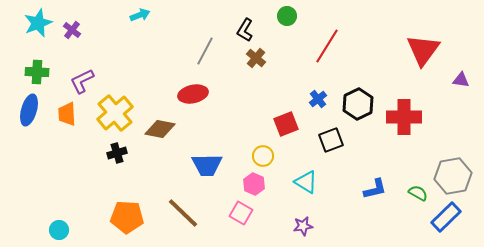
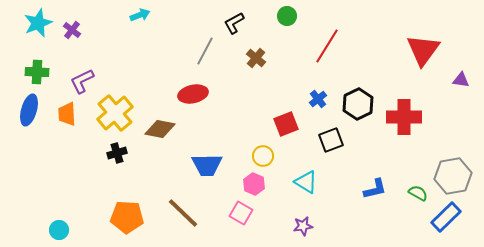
black L-shape: moved 11 px left, 7 px up; rotated 30 degrees clockwise
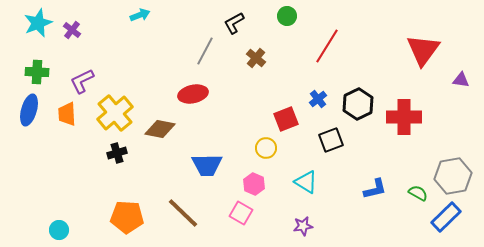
red square: moved 5 px up
yellow circle: moved 3 px right, 8 px up
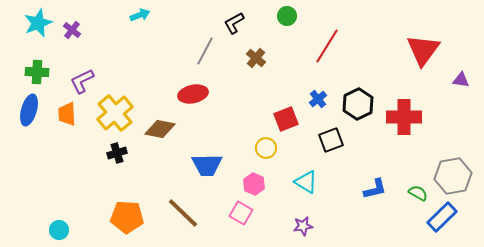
blue rectangle: moved 4 px left
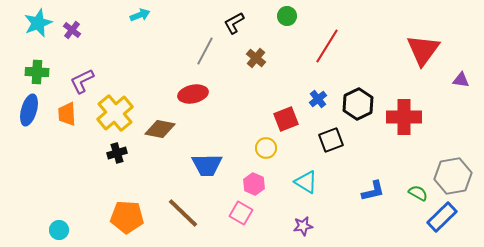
blue L-shape: moved 2 px left, 2 px down
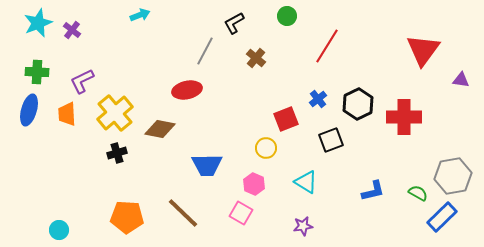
red ellipse: moved 6 px left, 4 px up
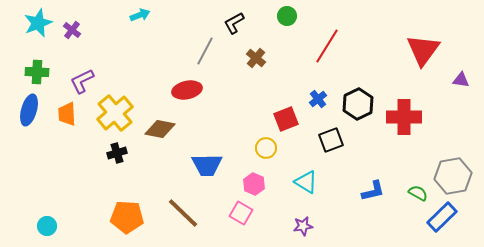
cyan circle: moved 12 px left, 4 px up
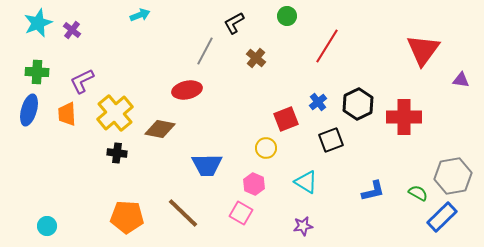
blue cross: moved 3 px down
black cross: rotated 24 degrees clockwise
